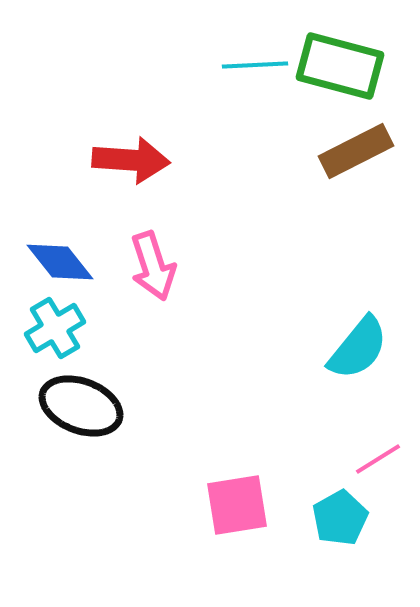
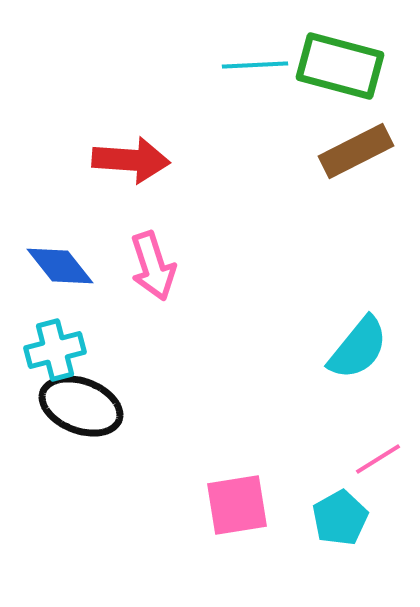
blue diamond: moved 4 px down
cyan cross: moved 22 px down; rotated 16 degrees clockwise
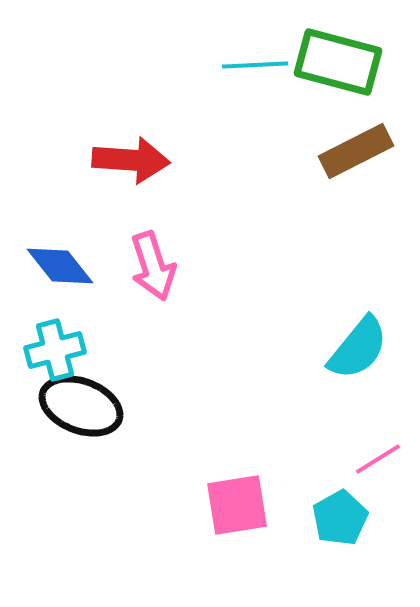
green rectangle: moved 2 px left, 4 px up
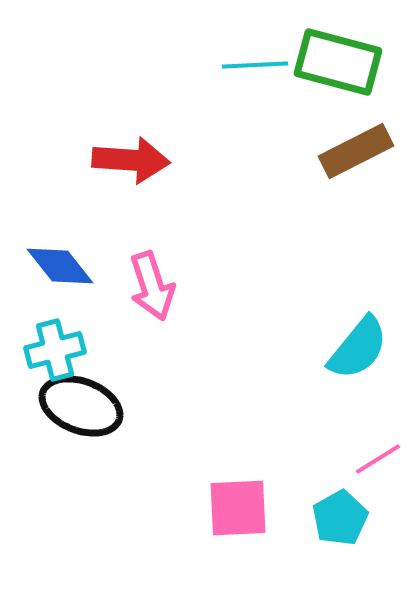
pink arrow: moved 1 px left, 20 px down
pink square: moved 1 px right, 3 px down; rotated 6 degrees clockwise
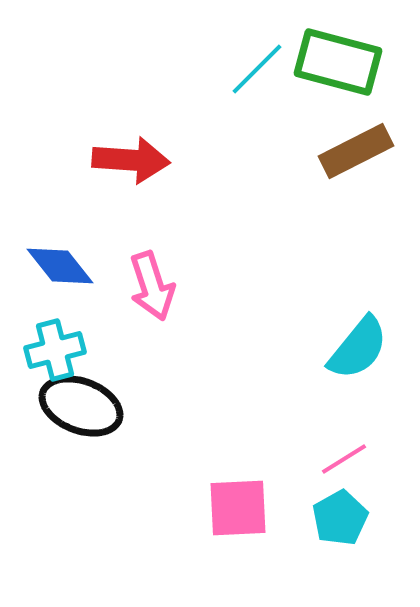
cyan line: moved 2 px right, 4 px down; rotated 42 degrees counterclockwise
pink line: moved 34 px left
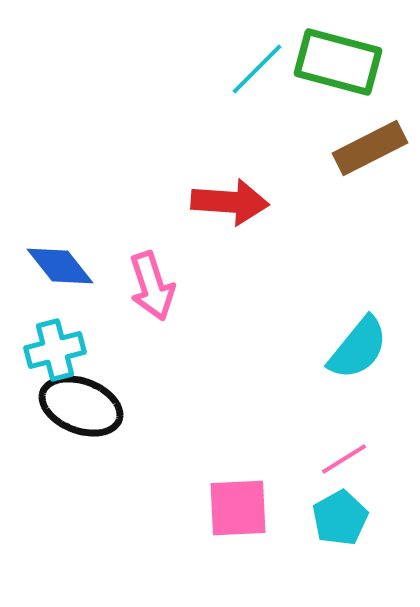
brown rectangle: moved 14 px right, 3 px up
red arrow: moved 99 px right, 42 px down
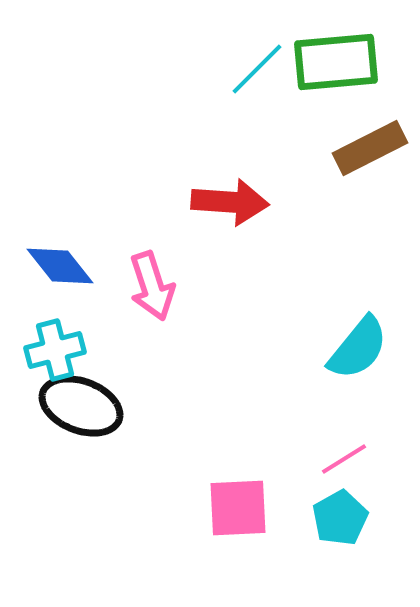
green rectangle: moved 2 px left; rotated 20 degrees counterclockwise
